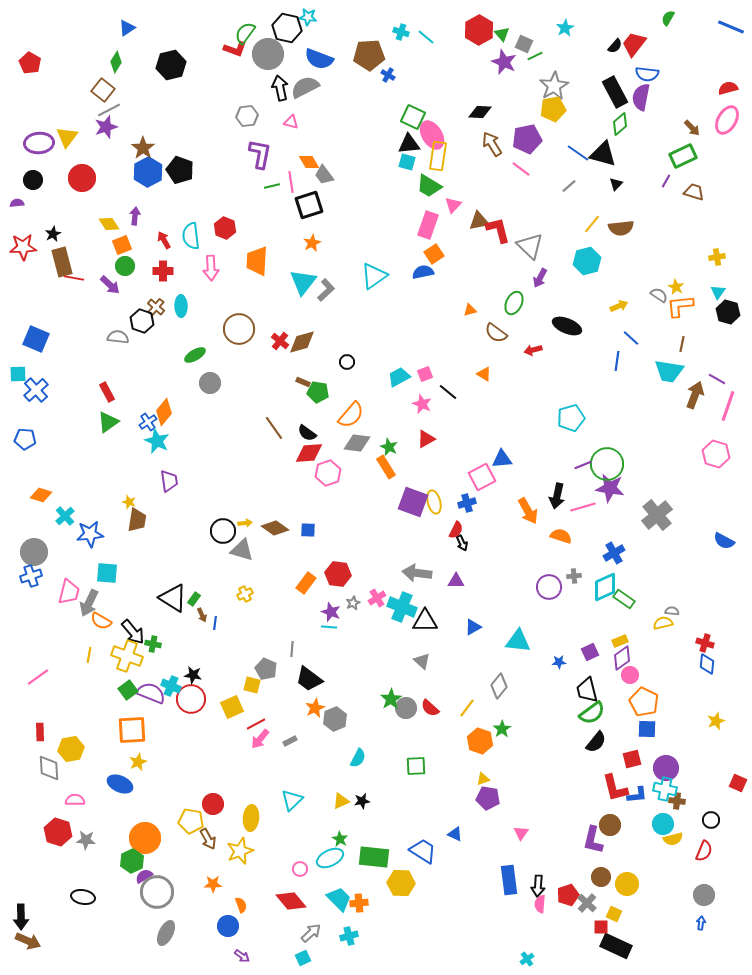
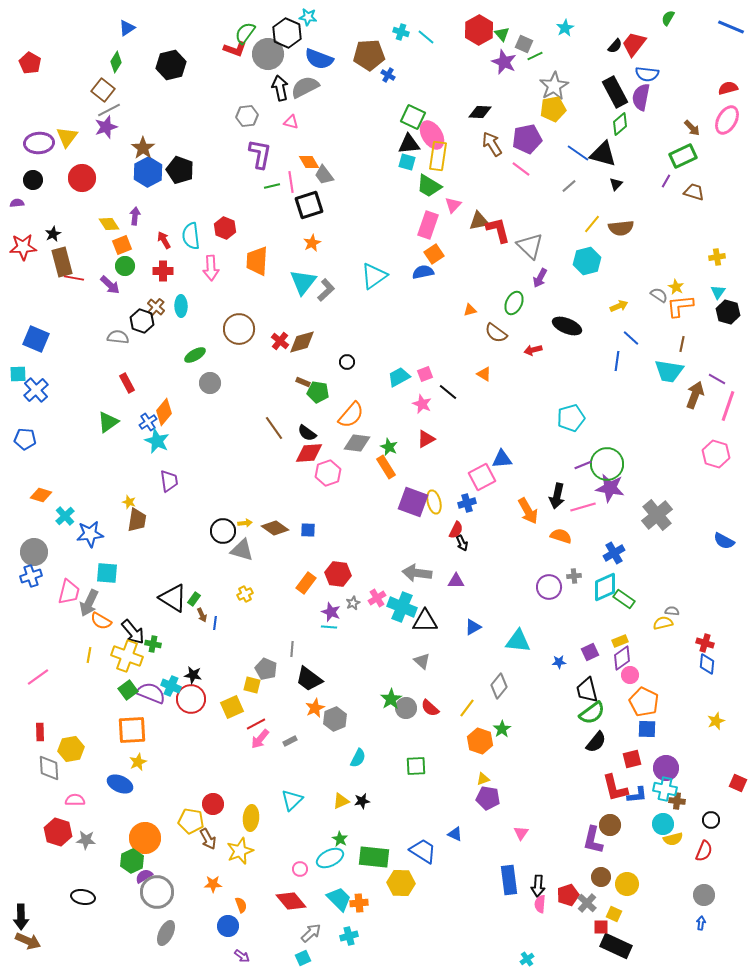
black hexagon at (287, 28): moved 5 px down; rotated 12 degrees clockwise
red rectangle at (107, 392): moved 20 px right, 9 px up
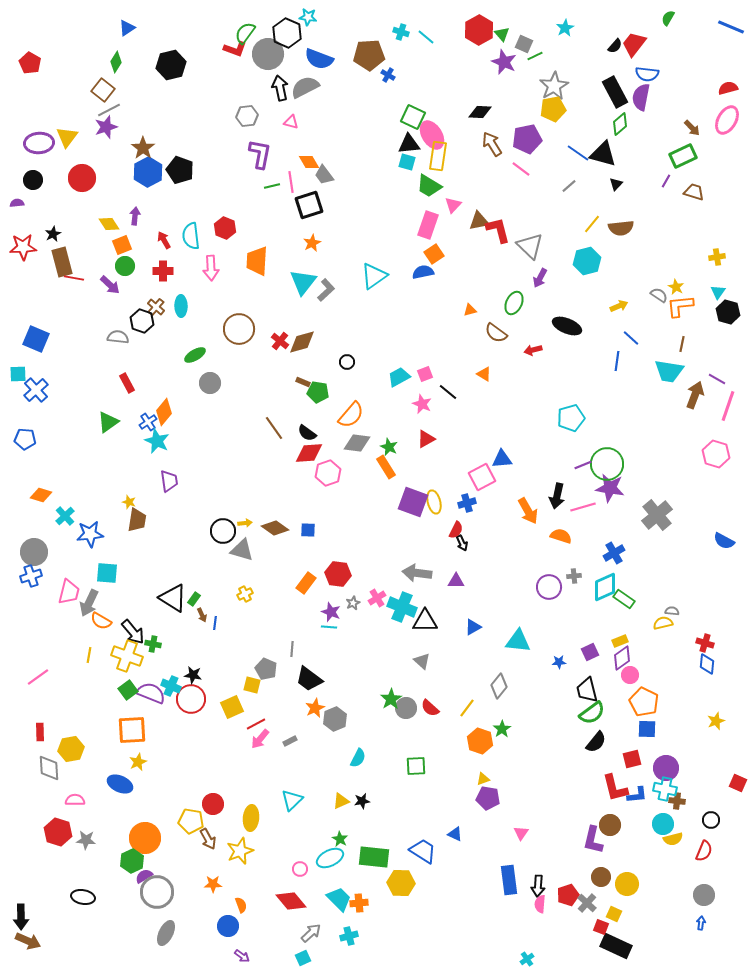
red square at (601, 927): rotated 21 degrees clockwise
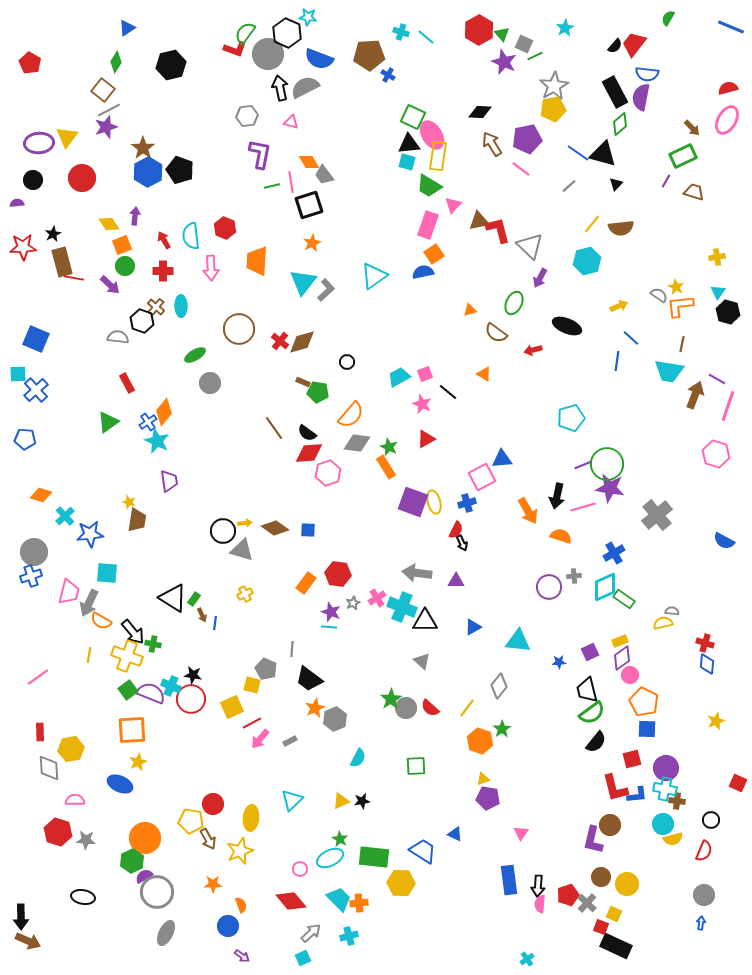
red line at (256, 724): moved 4 px left, 1 px up
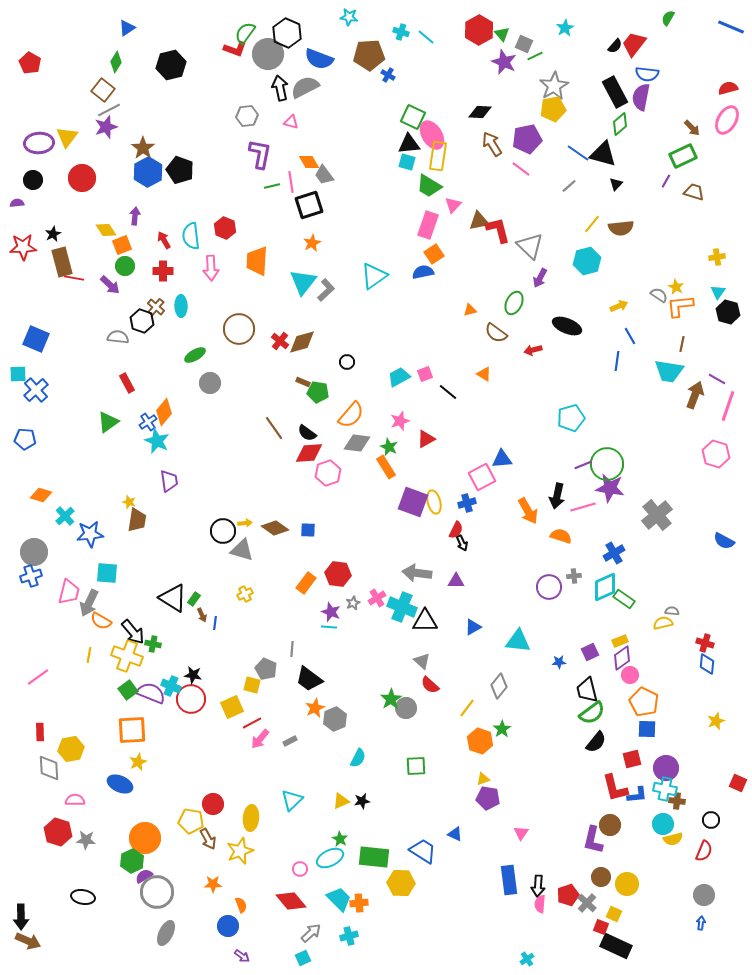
cyan star at (308, 17): moved 41 px right
yellow diamond at (109, 224): moved 3 px left, 6 px down
blue line at (631, 338): moved 1 px left, 2 px up; rotated 18 degrees clockwise
pink star at (422, 404): moved 22 px left, 17 px down; rotated 30 degrees clockwise
red semicircle at (430, 708): moved 23 px up
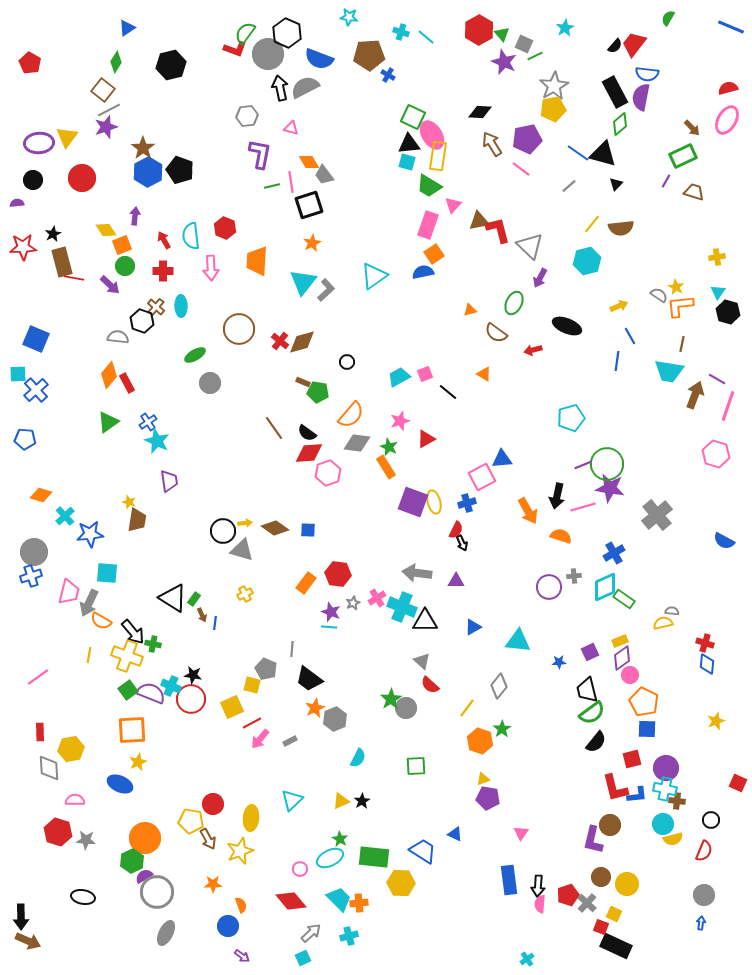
pink triangle at (291, 122): moved 6 px down
orange diamond at (164, 412): moved 55 px left, 37 px up
black star at (362, 801): rotated 21 degrees counterclockwise
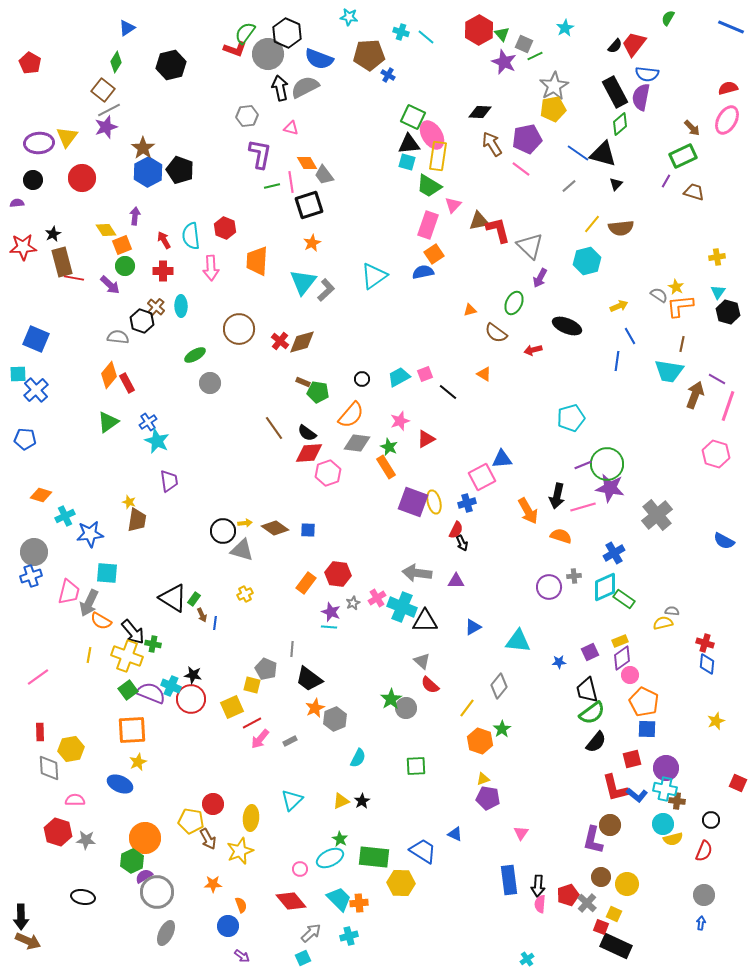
orange diamond at (309, 162): moved 2 px left, 1 px down
black circle at (347, 362): moved 15 px right, 17 px down
cyan cross at (65, 516): rotated 18 degrees clockwise
blue L-shape at (637, 795): rotated 45 degrees clockwise
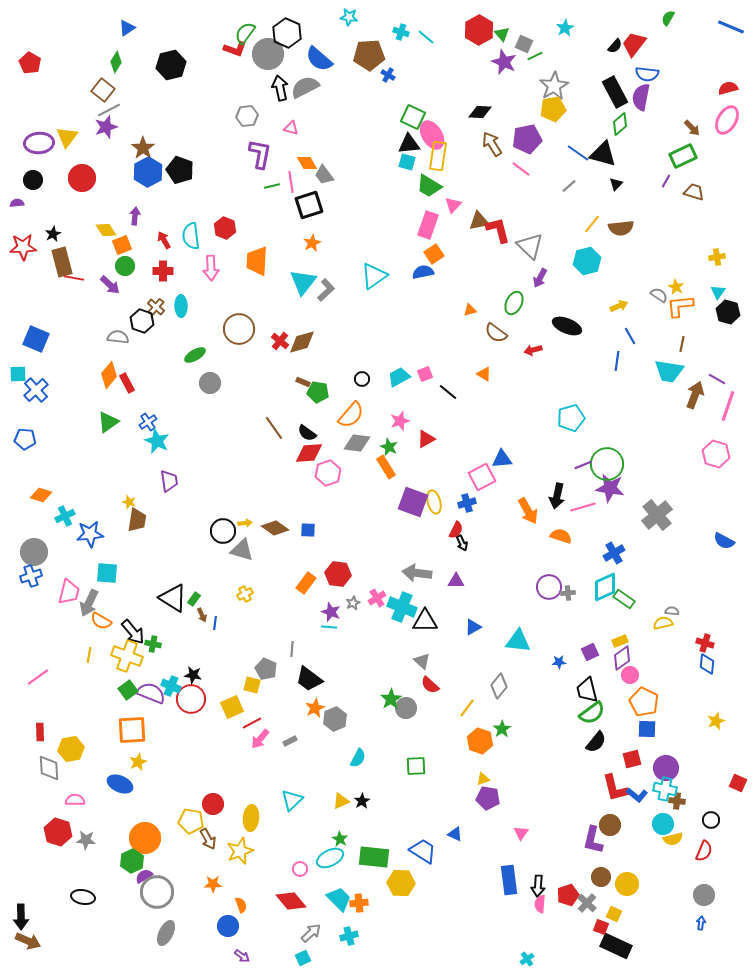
blue semicircle at (319, 59): rotated 20 degrees clockwise
gray cross at (574, 576): moved 6 px left, 17 px down
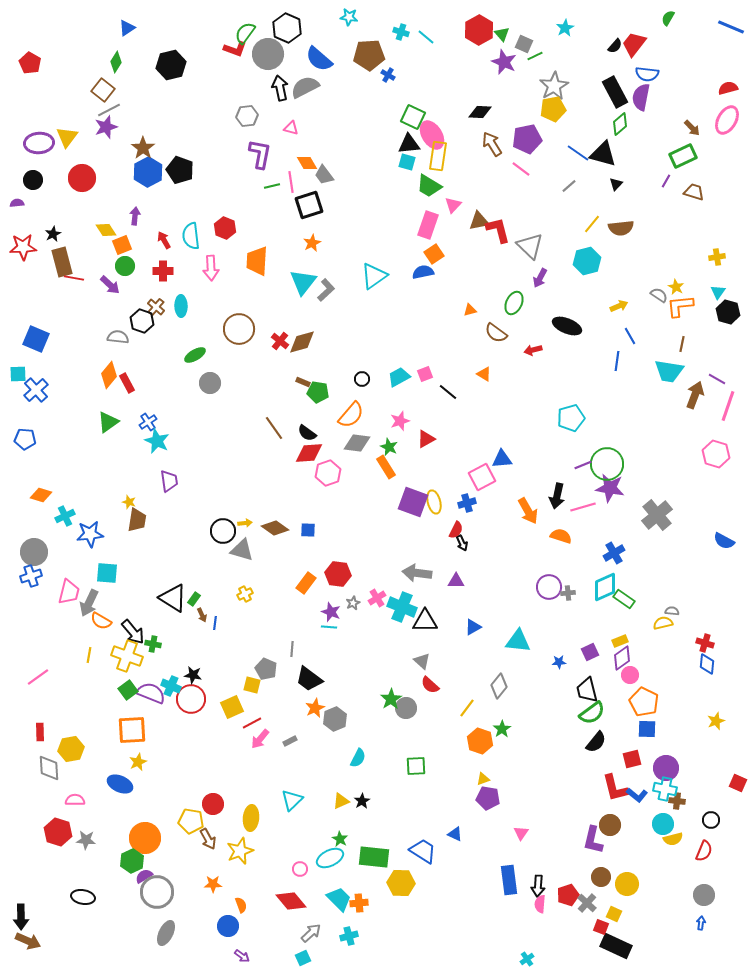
black hexagon at (287, 33): moved 5 px up
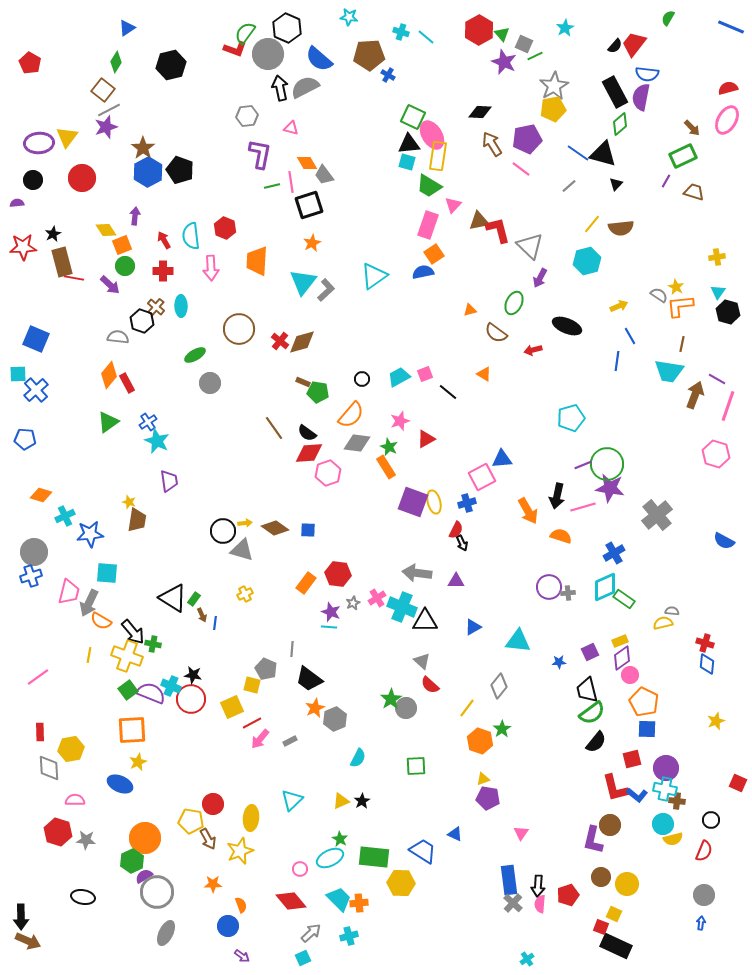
gray cross at (587, 903): moved 74 px left
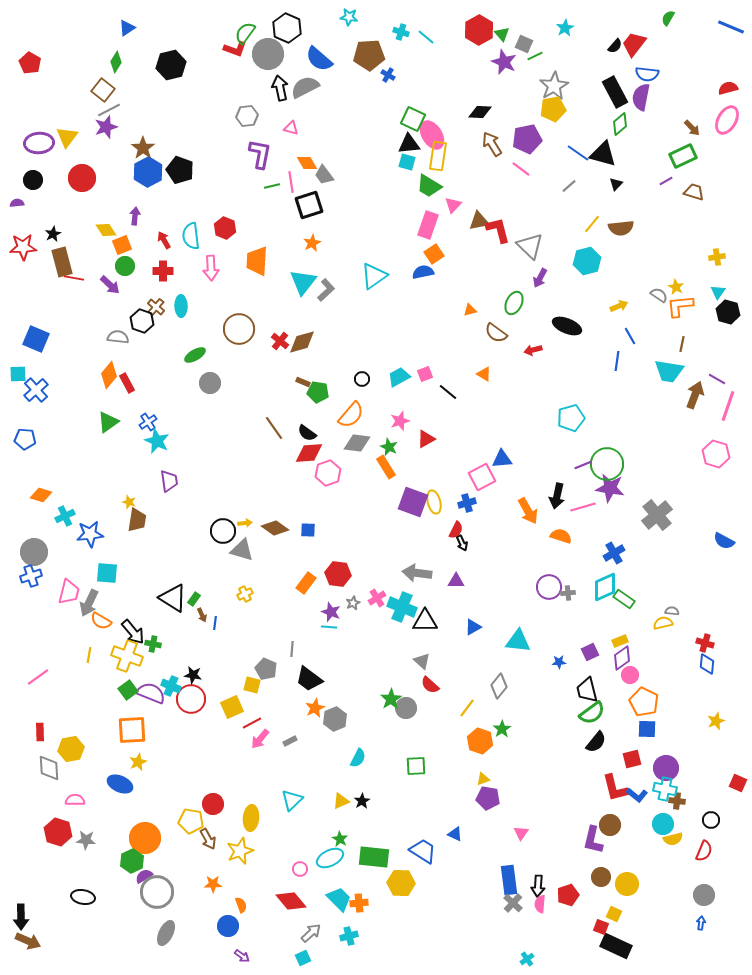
green square at (413, 117): moved 2 px down
purple line at (666, 181): rotated 32 degrees clockwise
